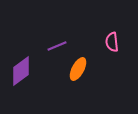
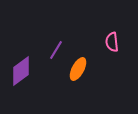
purple line: moved 1 px left, 4 px down; rotated 36 degrees counterclockwise
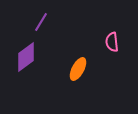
purple line: moved 15 px left, 28 px up
purple diamond: moved 5 px right, 14 px up
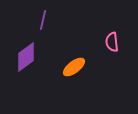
purple line: moved 2 px right, 2 px up; rotated 18 degrees counterclockwise
orange ellipse: moved 4 px left, 2 px up; rotated 25 degrees clockwise
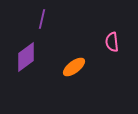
purple line: moved 1 px left, 1 px up
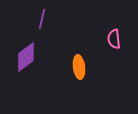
pink semicircle: moved 2 px right, 3 px up
orange ellipse: moved 5 px right; rotated 60 degrees counterclockwise
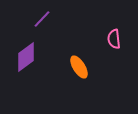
purple line: rotated 30 degrees clockwise
orange ellipse: rotated 25 degrees counterclockwise
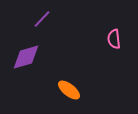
purple diamond: rotated 20 degrees clockwise
orange ellipse: moved 10 px left, 23 px down; rotated 20 degrees counterclockwise
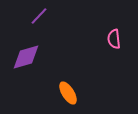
purple line: moved 3 px left, 3 px up
orange ellipse: moved 1 px left, 3 px down; rotated 20 degrees clockwise
